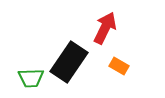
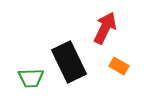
black rectangle: rotated 60 degrees counterclockwise
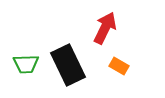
black rectangle: moved 1 px left, 3 px down
green trapezoid: moved 5 px left, 14 px up
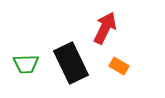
black rectangle: moved 3 px right, 2 px up
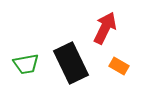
green trapezoid: rotated 8 degrees counterclockwise
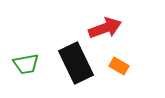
red arrow: rotated 44 degrees clockwise
black rectangle: moved 5 px right
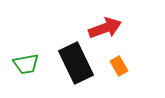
orange rectangle: rotated 30 degrees clockwise
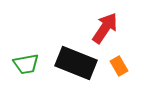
red arrow: rotated 36 degrees counterclockwise
black rectangle: rotated 42 degrees counterclockwise
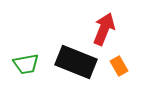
red arrow: moved 1 px left, 1 px down; rotated 12 degrees counterclockwise
black rectangle: moved 1 px up
